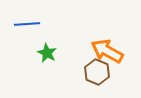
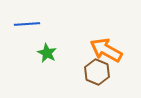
orange arrow: moved 1 px left, 1 px up
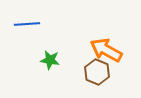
green star: moved 3 px right, 7 px down; rotated 18 degrees counterclockwise
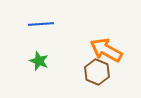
blue line: moved 14 px right
green star: moved 11 px left, 1 px down; rotated 12 degrees clockwise
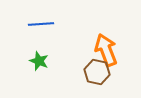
orange arrow: rotated 40 degrees clockwise
brown hexagon: rotated 10 degrees counterclockwise
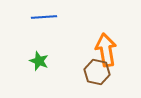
blue line: moved 3 px right, 7 px up
orange arrow: rotated 12 degrees clockwise
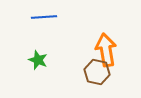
green star: moved 1 px left, 1 px up
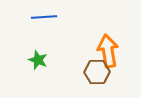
orange arrow: moved 2 px right, 1 px down
brown hexagon: rotated 15 degrees counterclockwise
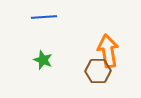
green star: moved 5 px right
brown hexagon: moved 1 px right, 1 px up
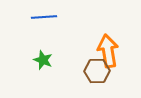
brown hexagon: moved 1 px left
